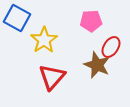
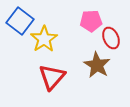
blue square: moved 3 px right, 3 px down; rotated 8 degrees clockwise
yellow star: moved 1 px up
red ellipse: moved 9 px up; rotated 55 degrees counterclockwise
brown star: rotated 8 degrees clockwise
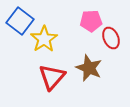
brown star: moved 8 px left, 3 px down; rotated 8 degrees counterclockwise
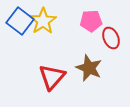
yellow star: moved 1 px left, 18 px up
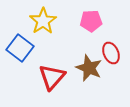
blue square: moved 27 px down
red ellipse: moved 15 px down
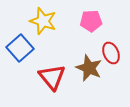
yellow star: rotated 20 degrees counterclockwise
blue square: rotated 12 degrees clockwise
red triangle: rotated 20 degrees counterclockwise
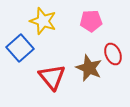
red ellipse: moved 2 px right, 1 px down
